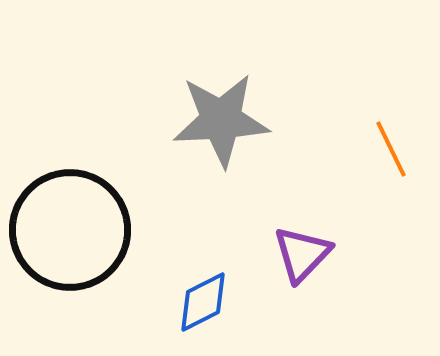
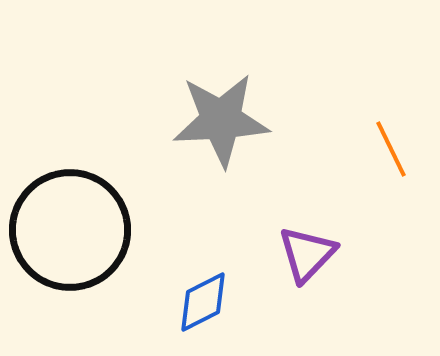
purple triangle: moved 5 px right
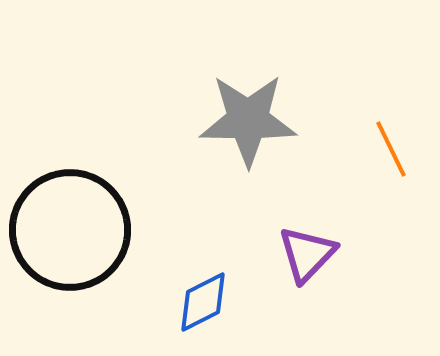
gray star: moved 27 px right; rotated 4 degrees clockwise
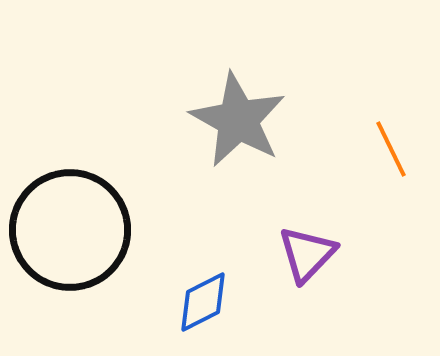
gray star: moved 10 px left; rotated 28 degrees clockwise
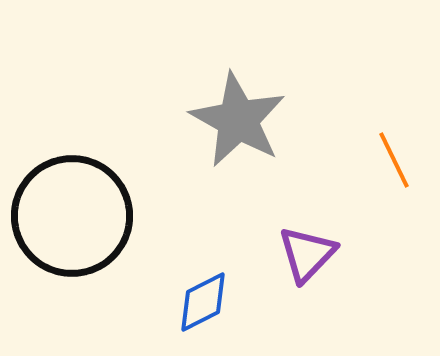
orange line: moved 3 px right, 11 px down
black circle: moved 2 px right, 14 px up
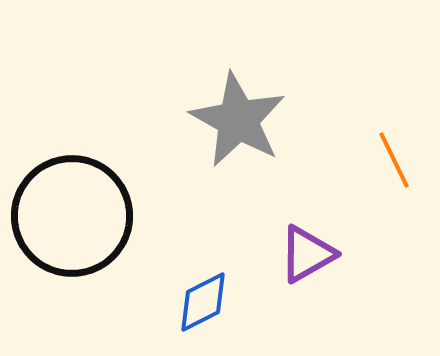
purple triangle: rotated 16 degrees clockwise
